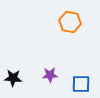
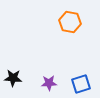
purple star: moved 1 px left, 8 px down
blue square: rotated 18 degrees counterclockwise
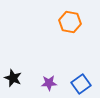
black star: rotated 18 degrees clockwise
blue square: rotated 18 degrees counterclockwise
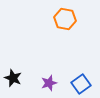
orange hexagon: moved 5 px left, 3 px up
purple star: rotated 14 degrees counterclockwise
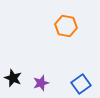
orange hexagon: moved 1 px right, 7 px down
purple star: moved 8 px left
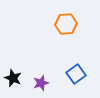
orange hexagon: moved 2 px up; rotated 15 degrees counterclockwise
blue square: moved 5 px left, 10 px up
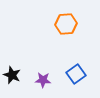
black star: moved 1 px left, 3 px up
purple star: moved 2 px right, 3 px up; rotated 21 degrees clockwise
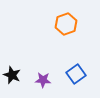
orange hexagon: rotated 15 degrees counterclockwise
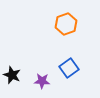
blue square: moved 7 px left, 6 px up
purple star: moved 1 px left, 1 px down
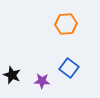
orange hexagon: rotated 15 degrees clockwise
blue square: rotated 18 degrees counterclockwise
